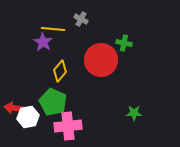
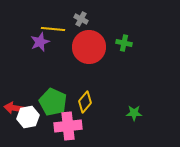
purple star: moved 3 px left; rotated 18 degrees clockwise
red circle: moved 12 px left, 13 px up
yellow diamond: moved 25 px right, 31 px down
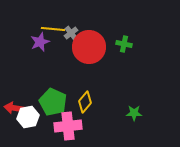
gray cross: moved 10 px left, 14 px down; rotated 24 degrees clockwise
green cross: moved 1 px down
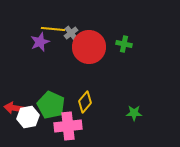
green pentagon: moved 2 px left, 3 px down
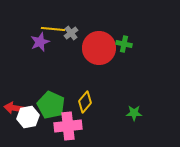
red circle: moved 10 px right, 1 px down
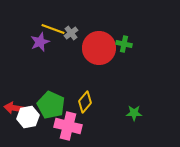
yellow line: rotated 15 degrees clockwise
pink cross: rotated 20 degrees clockwise
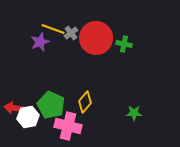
red circle: moved 3 px left, 10 px up
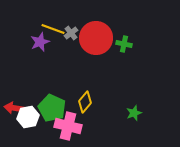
green pentagon: moved 1 px right, 3 px down
green star: rotated 21 degrees counterclockwise
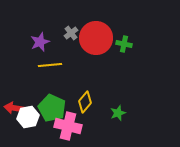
yellow line: moved 3 px left, 36 px down; rotated 25 degrees counterclockwise
green star: moved 16 px left
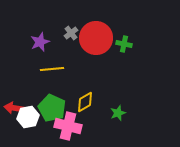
yellow line: moved 2 px right, 4 px down
yellow diamond: rotated 20 degrees clockwise
